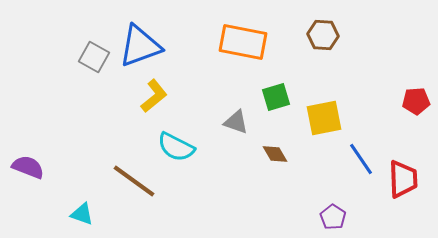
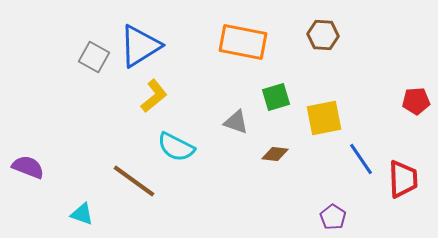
blue triangle: rotated 12 degrees counterclockwise
brown diamond: rotated 52 degrees counterclockwise
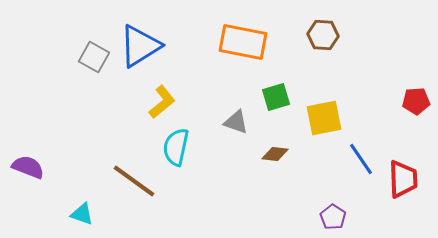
yellow L-shape: moved 8 px right, 6 px down
cyan semicircle: rotated 75 degrees clockwise
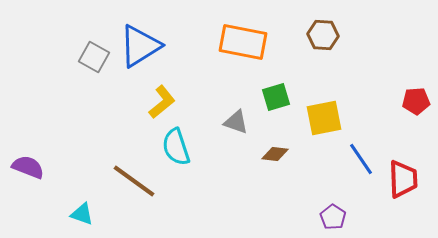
cyan semicircle: rotated 30 degrees counterclockwise
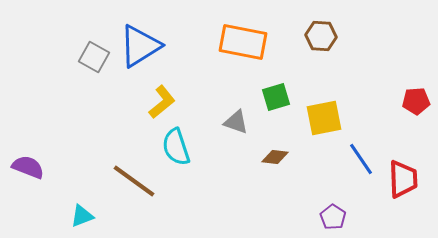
brown hexagon: moved 2 px left, 1 px down
brown diamond: moved 3 px down
cyan triangle: moved 2 px down; rotated 40 degrees counterclockwise
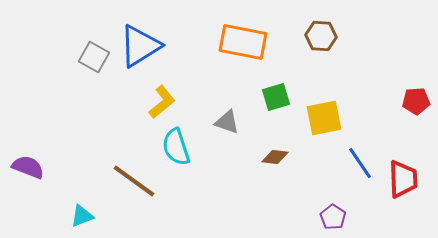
gray triangle: moved 9 px left
blue line: moved 1 px left, 4 px down
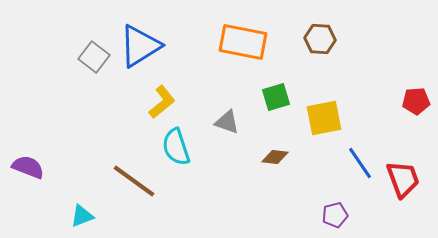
brown hexagon: moved 1 px left, 3 px down
gray square: rotated 8 degrees clockwise
red trapezoid: rotated 18 degrees counterclockwise
purple pentagon: moved 2 px right, 2 px up; rotated 25 degrees clockwise
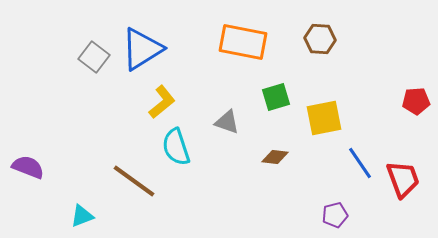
blue triangle: moved 2 px right, 3 px down
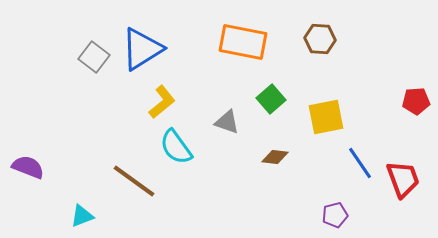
green square: moved 5 px left, 2 px down; rotated 24 degrees counterclockwise
yellow square: moved 2 px right, 1 px up
cyan semicircle: rotated 18 degrees counterclockwise
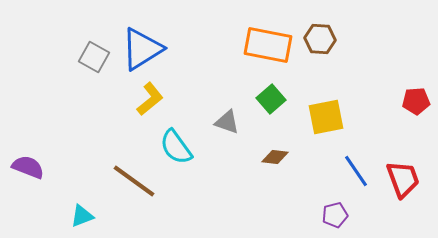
orange rectangle: moved 25 px right, 3 px down
gray square: rotated 8 degrees counterclockwise
yellow L-shape: moved 12 px left, 3 px up
blue line: moved 4 px left, 8 px down
